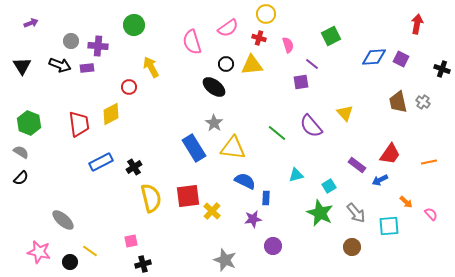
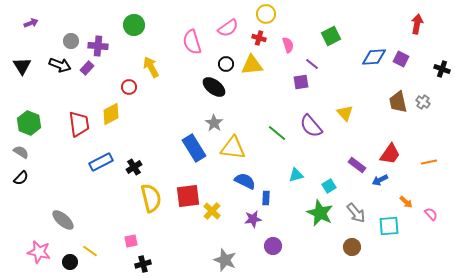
purple rectangle at (87, 68): rotated 40 degrees counterclockwise
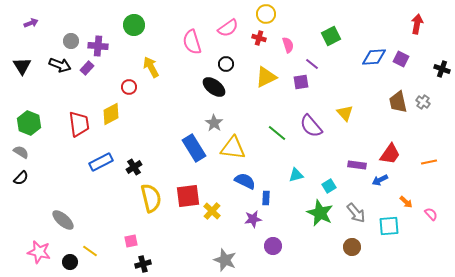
yellow triangle at (252, 65): moved 14 px right, 12 px down; rotated 20 degrees counterclockwise
purple rectangle at (357, 165): rotated 30 degrees counterclockwise
